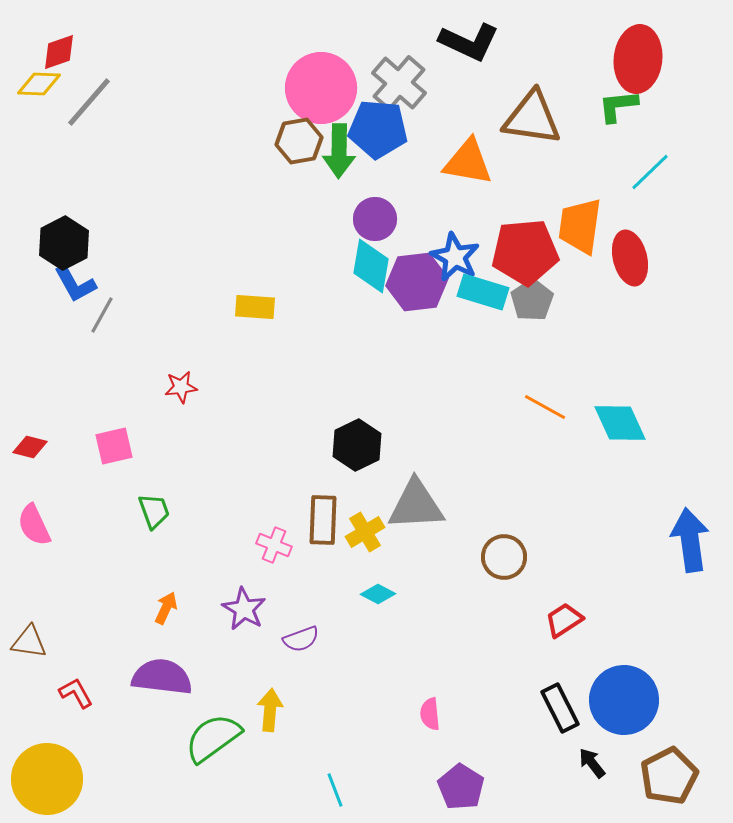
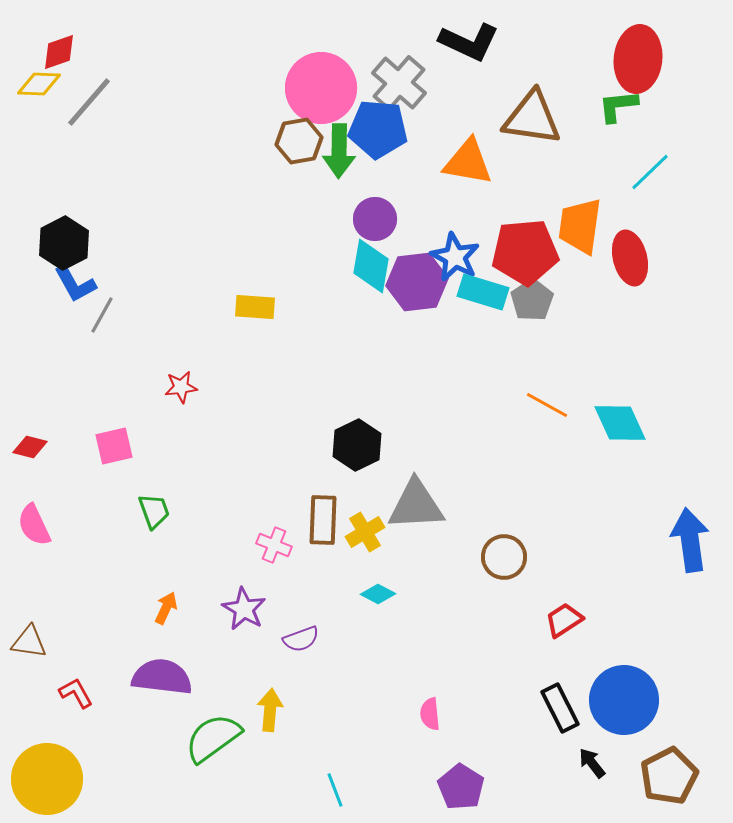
orange line at (545, 407): moved 2 px right, 2 px up
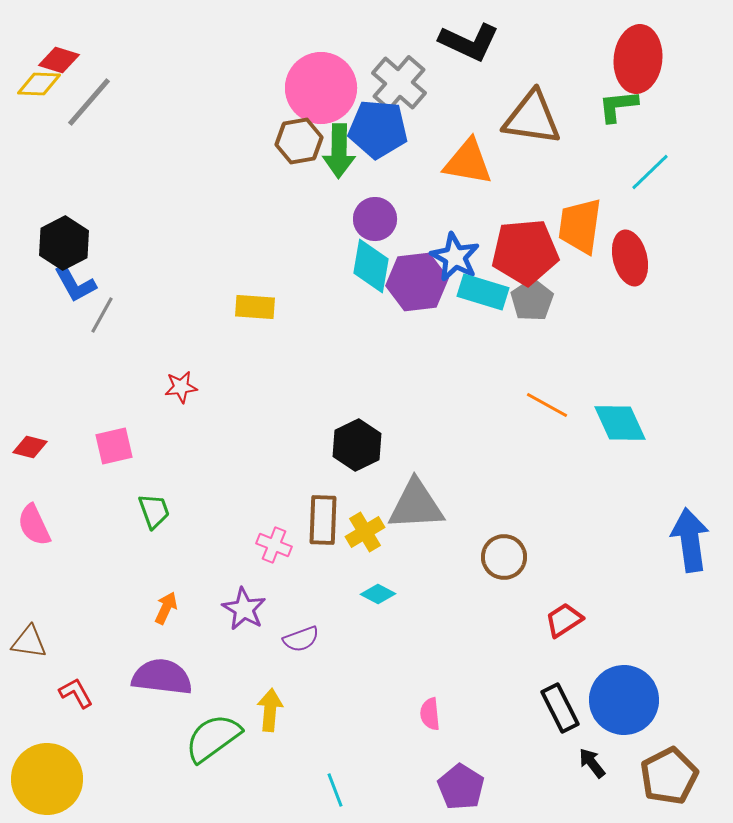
red diamond at (59, 52): moved 8 px down; rotated 36 degrees clockwise
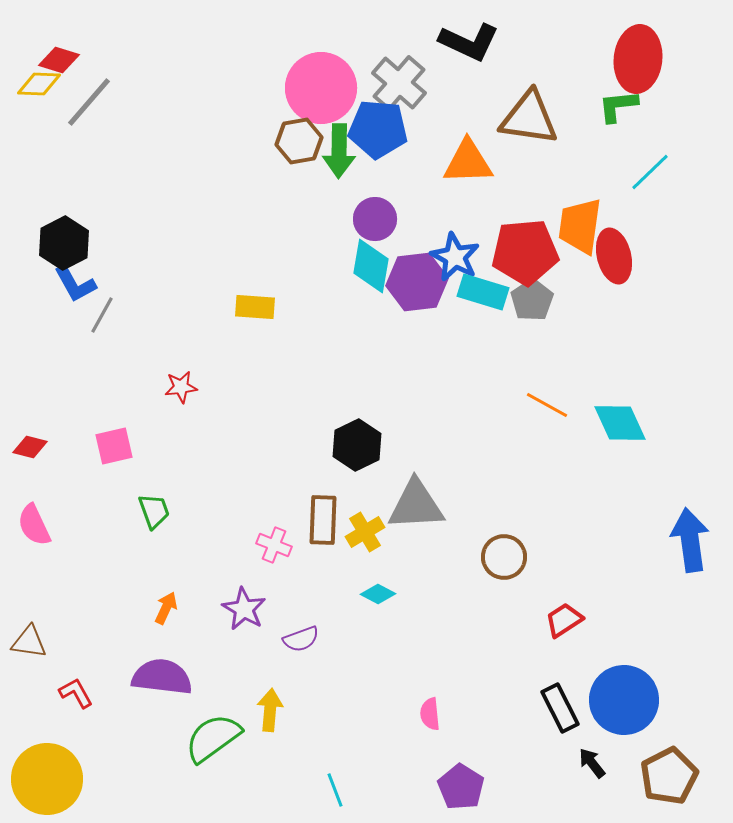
brown triangle at (532, 118): moved 3 px left
orange triangle at (468, 162): rotated 12 degrees counterclockwise
red ellipse at (630, 258): moved 16 px left, 2 px up
